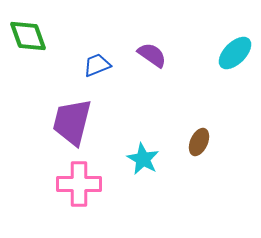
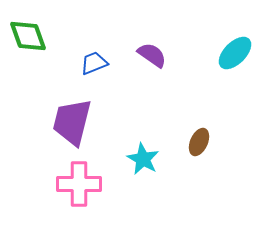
blue trapezoid: moved 3 px left, 2 px up
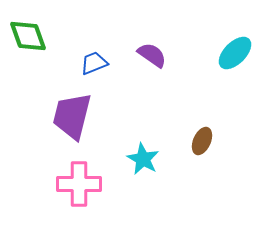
purple trapezoid: moved 6 px up
brown ellipse: moved 3 px right, 1 px up
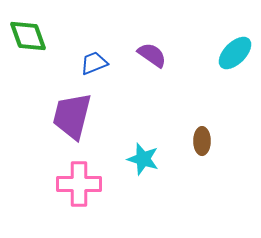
brown ellipse: rotated 24 degrees counterclockwise
cyan star: rotated 12 degrees counterclockwise
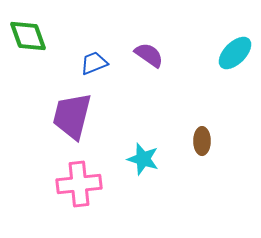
purple semicircle: moved 3 px left
pink cross: rotated 6 degrees counterclockwise
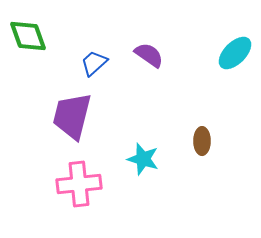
blue trapezoid: rotated 20 degrees counterclockwise
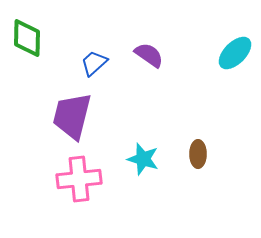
green diamond: moved 1 px left, 2 px down; rotated 21 degrees clockwise
brown ellipse: moved 4 px left, 13 px down
pink cross: moved 5 px up
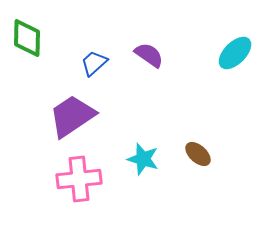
purple trapezoid: rotated 42 degrees clockwise
brown ellipse: rotated 48 degrees counterclockwise
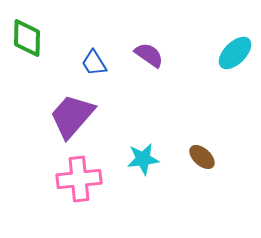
blue trapezoid: rotated 80 degrees counterclockwise
purple trapezoid: rotated 15 degrees counterclockwise
brown ellipse: moved 4 px right, 3 px down
cyan star: rotated 24 degrees counterclockwise
